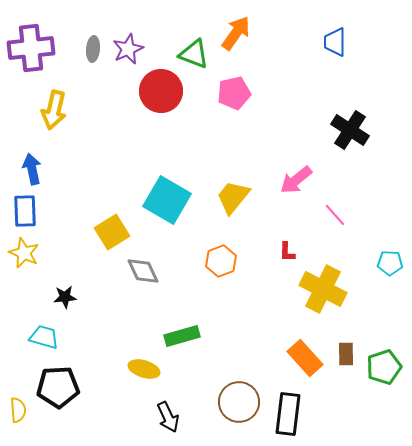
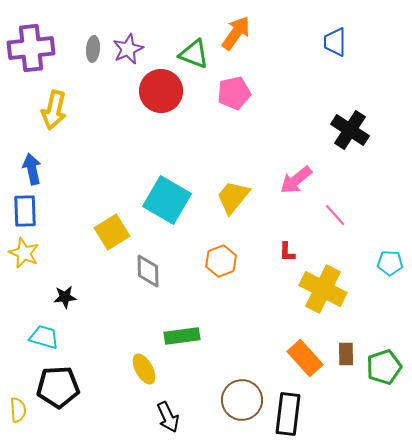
gray diamond: moved 5 px right; rotated 24 degrees clockwise
green rectangle: rotated 8 degrees clockwise
yellow ellipse: rotated 44 degrees clockwise
brown circle: moved 3 px right, 2 px up
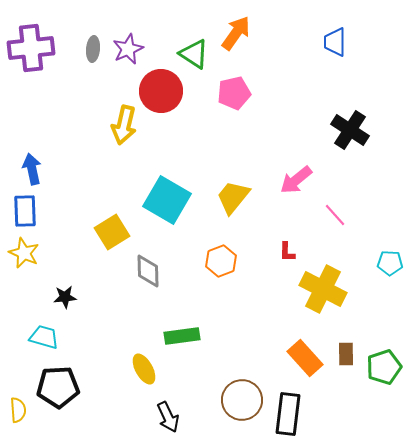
green triangle: rotated 12 degrees clockwise
yellow arrow: moved 70 px right, 15 px down
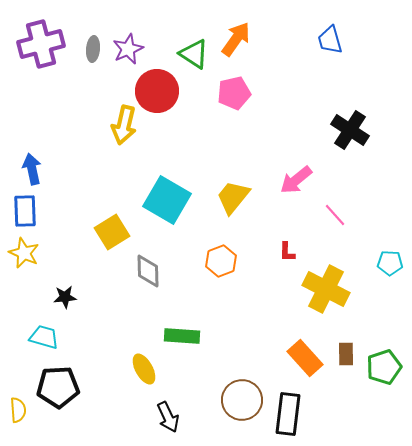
orange arrow: moved 6 px down
blue trapezoid: moved 5 px left, 2 px up; rotated 16 degrees counterclockwise
purple cross: moved 10 px right, 4 px up; rotated 9 degrees counterclockwise
red circle: moved 4 px left
yellow cross: moved 3 px right
green rectangle: rotated 12 degrees clockwise
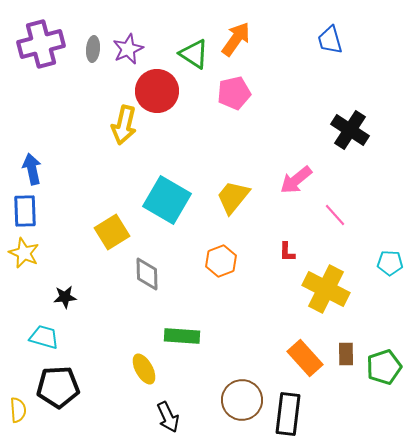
gray diamond: moved 1 px left, 3 px down
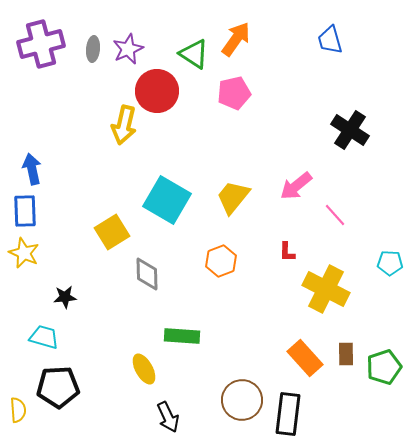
pink arrow: moved 6 px down
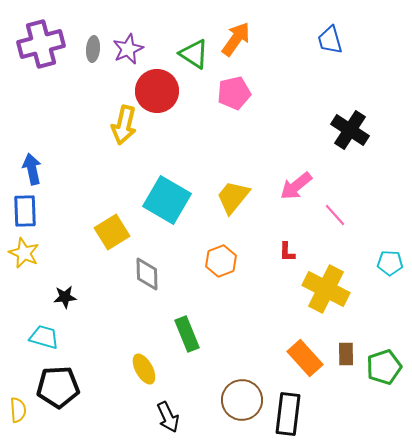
green rectangle: moved 5 px right, 2 px up; rotated 64 degrees clockwise
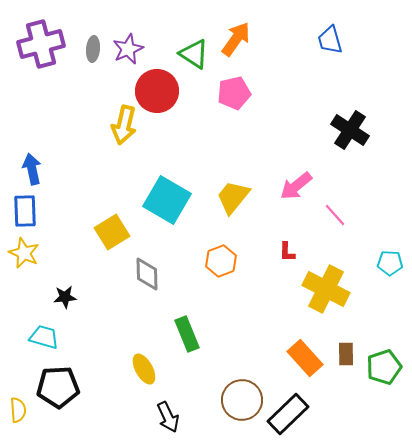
black rectangle: rotated 39 degrees clockwise
